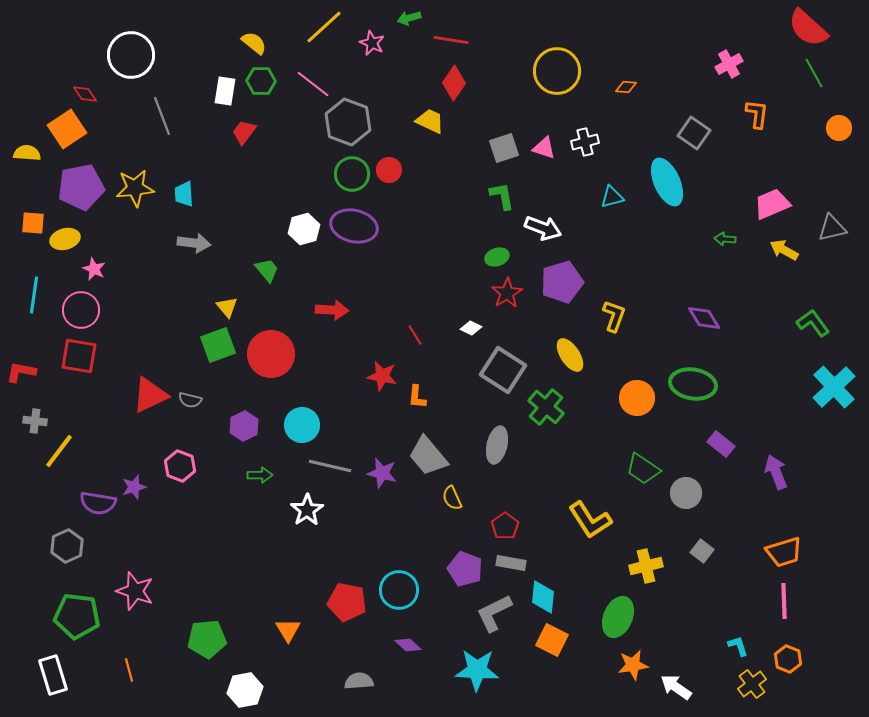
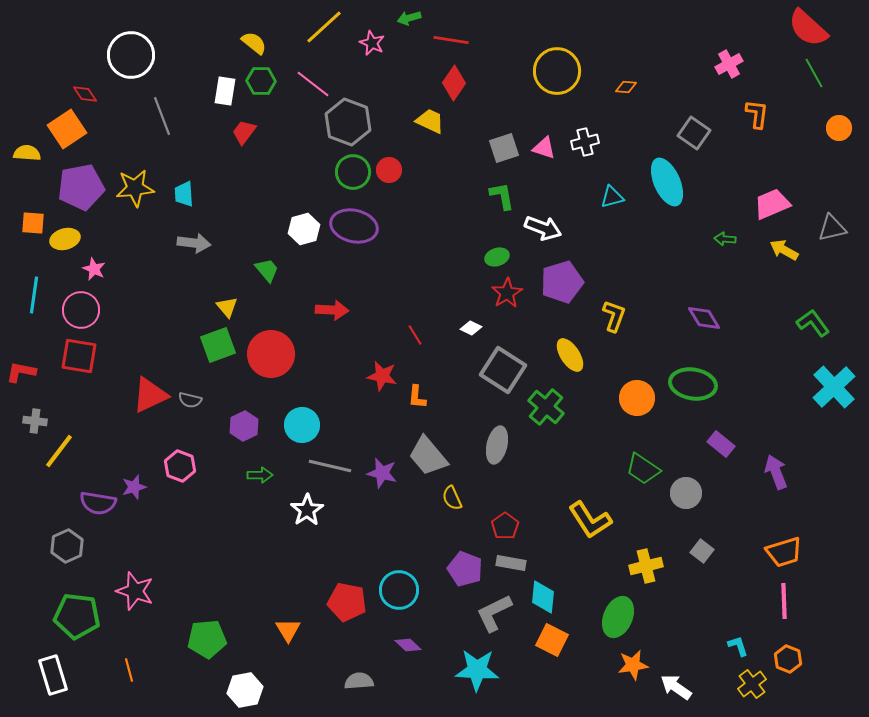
green circle at (352, 174): moved 1 px right, 2 px up
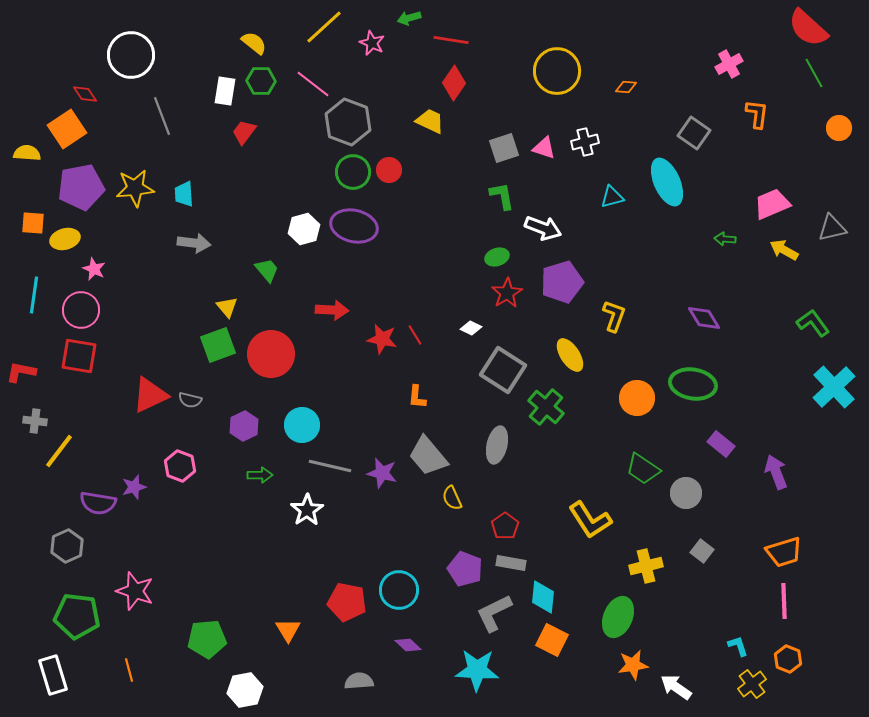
red star at (382, 376): moved 37 px up
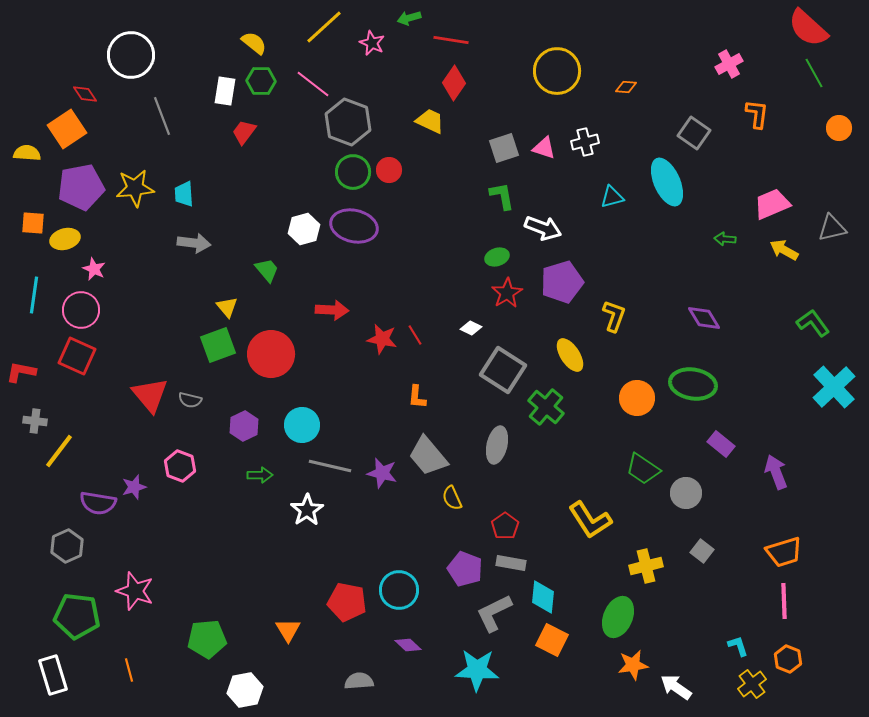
red square at (79, 356): moved 2 px left; rotated 15 degrees clockwise
red triangle at (150, 395): rotated 45 degrees counterclockwise
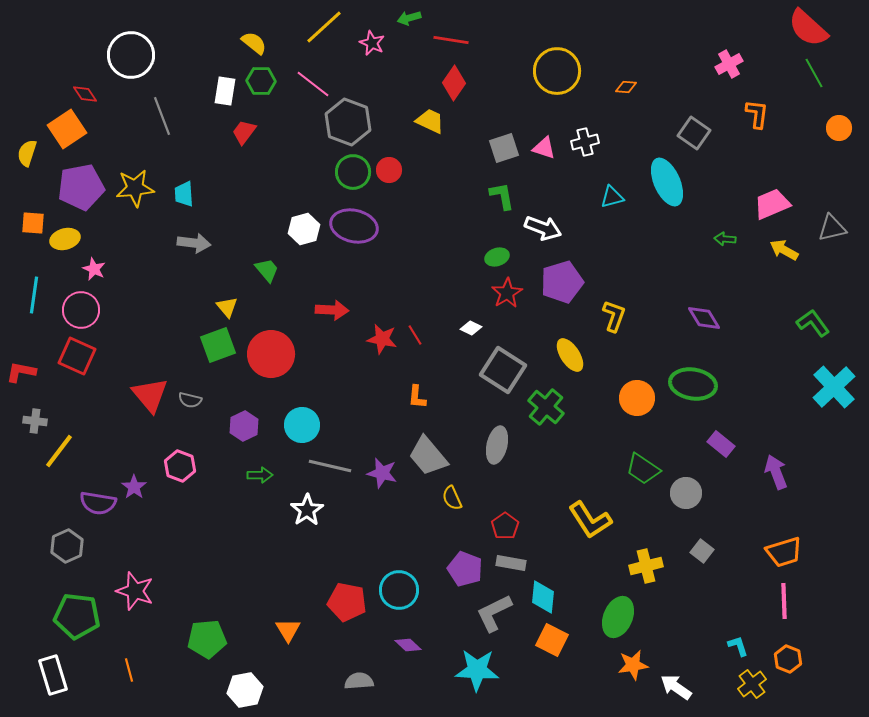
yellow semicircle at (27, 153): rotated 76 degrees counterclockwise
purple star at (134, 487): rotated 20 degrees counterclockwise
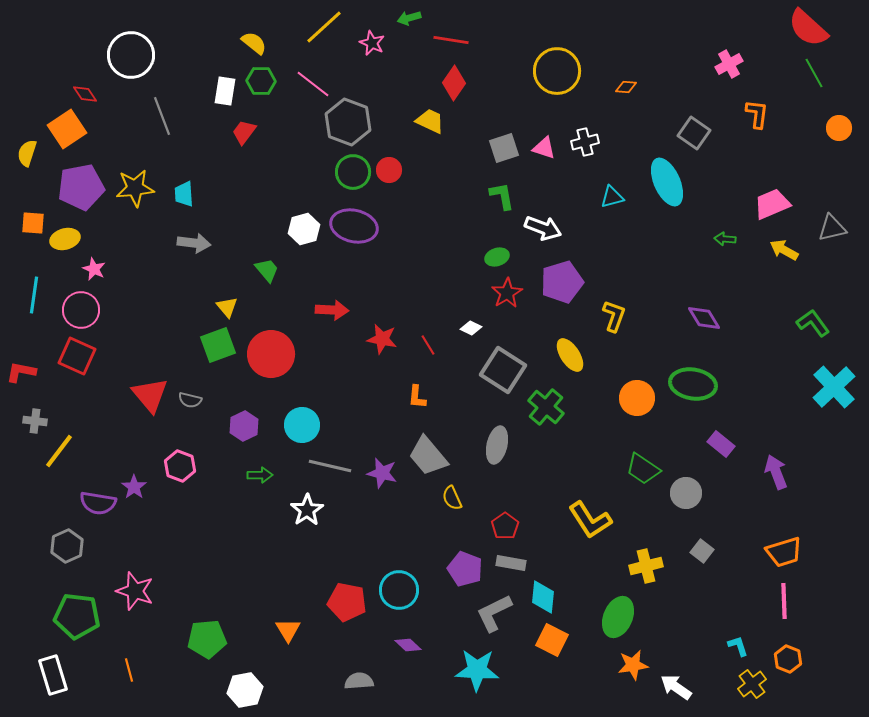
red line at (415, 335): moved 13 px right, 10 px down
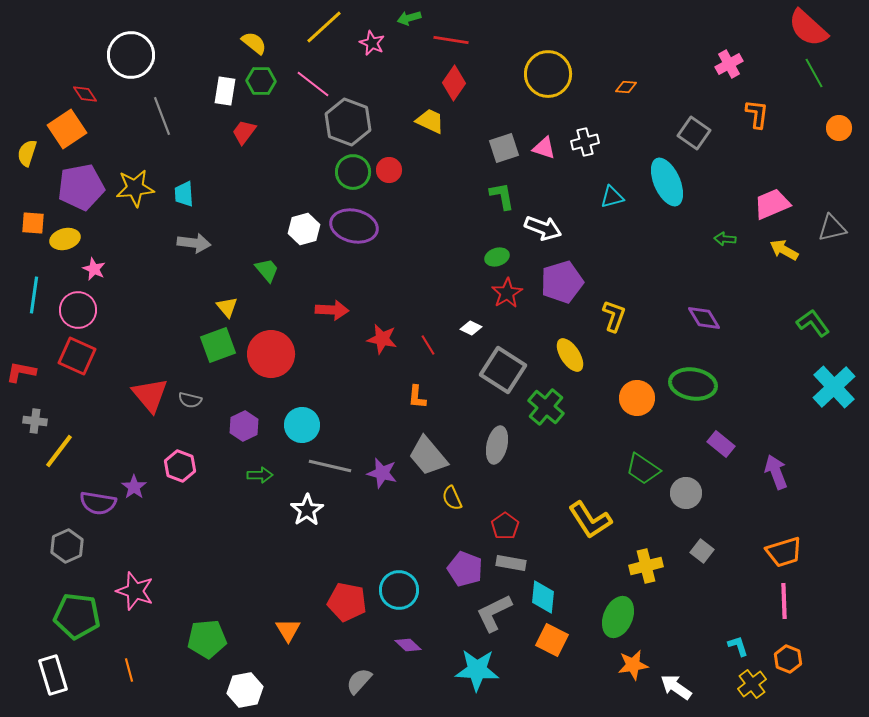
yellow circle at (557, 71): moved 9 px left, 3 px down
pink circle at (81, 310): moved 3 px left
gray semicircle at (359, 681): rotated 44 degrees counterclockwise
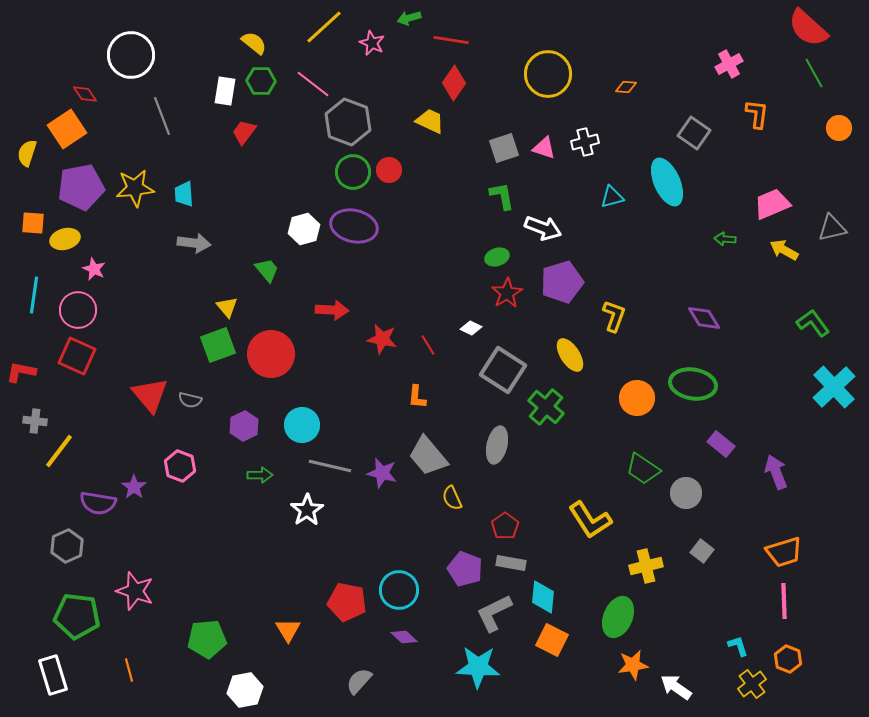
purple diamond at (408, 645): moved 4 px left, 8 px up
cyan star at (477, 670): moved 1 px right, 3 px up
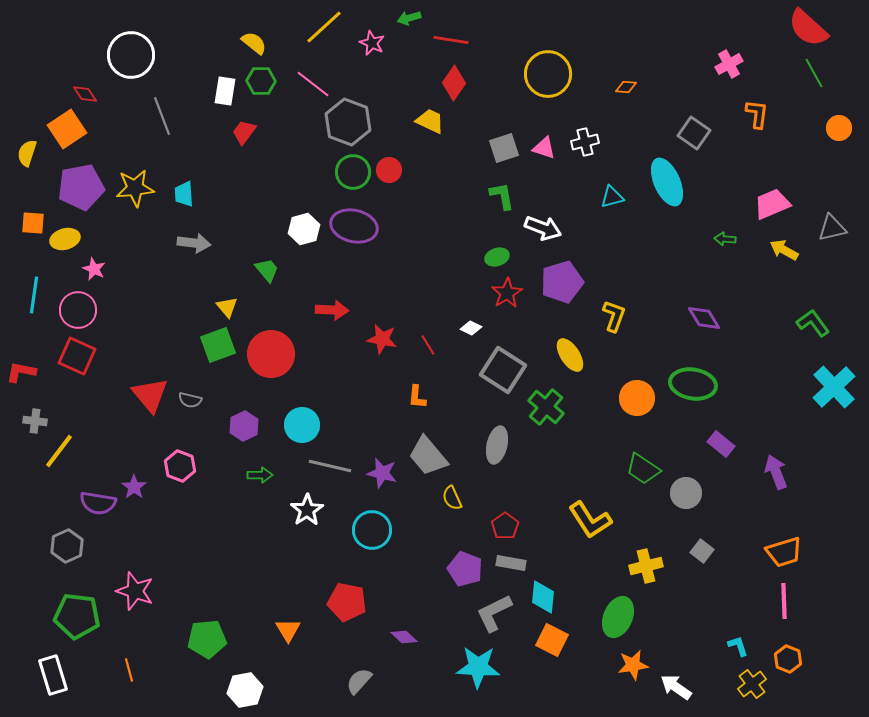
cyan circle at (399, 590): moved 27 px left, 60 px up
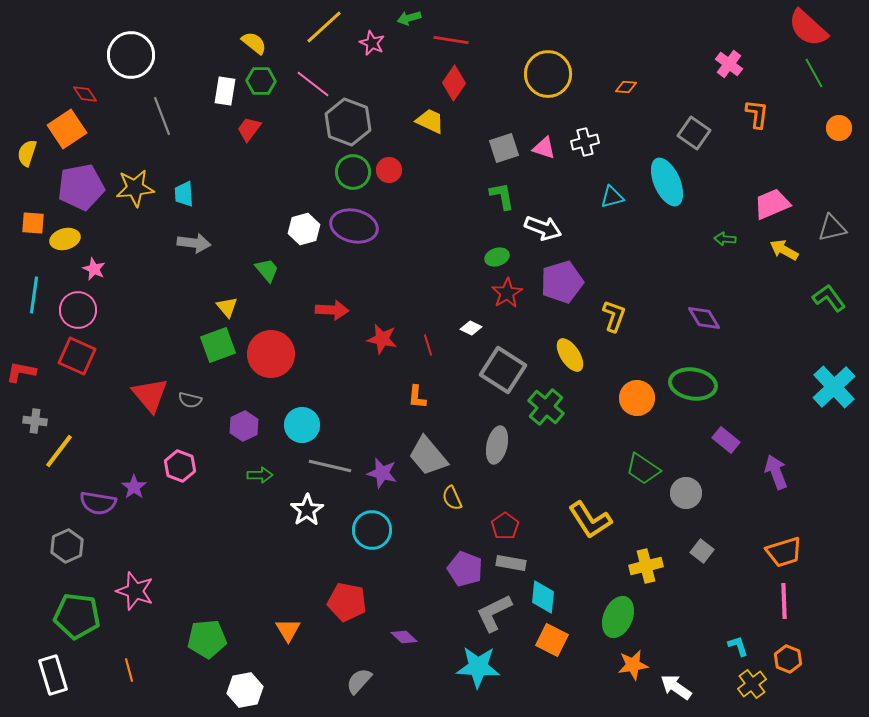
pink cross at (729, 64): rotated 24 degrees counterclockwise
red trapezoid at (244, 132): moved 5 px right, 3 px up
green L-shape at (813, 323): moved 16 px right, 25 px up
red line at (428, 345): rotated 15 degrees clockwise
purple rectangle at (721, 444): moved 5 px right, 4 px up
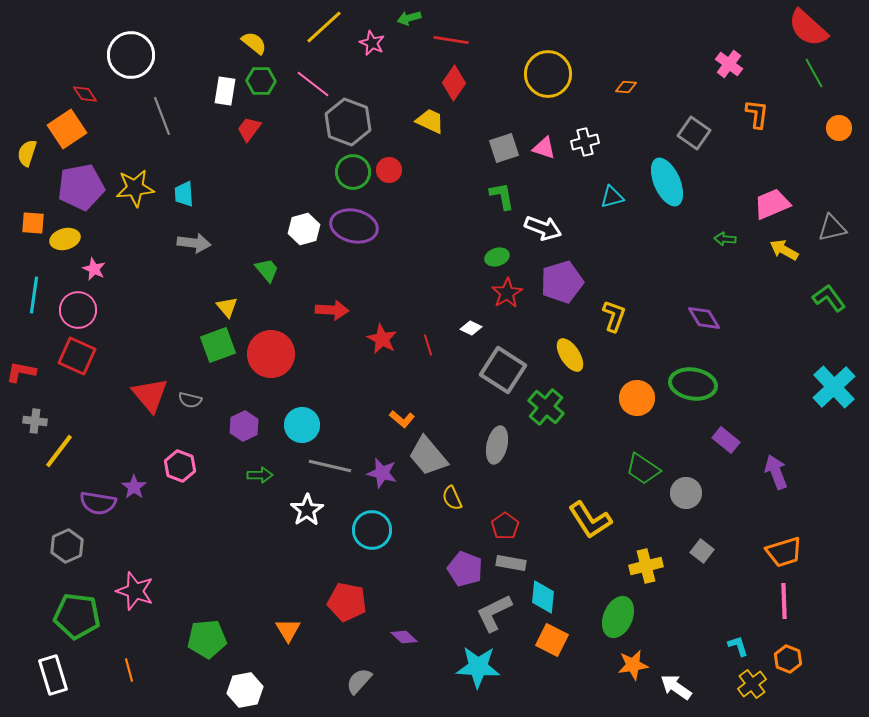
red star at (382, 339): rotated 16 degrees clockwise
orange L-shape at (417, 397): moved 15 px left, 22 px down; rotated 55 degrees counterclockwise
